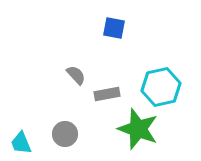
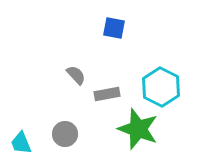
cyan hexagon: rotated 21 degrees counterclockwise
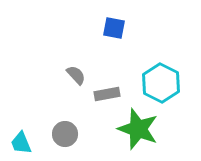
cyan hexagon: moved 4 px up
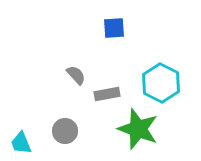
blue square: rotated 15 degrees counterclockwise
gray circle: moved 3 px up
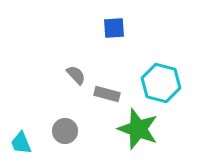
cyan hexagon: rotated 12 degrees counterclockwise
gray rectangle: rotated 25 degrees clockwise
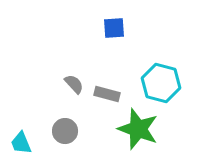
gray semicircle: moved 2 px left, 9 px down
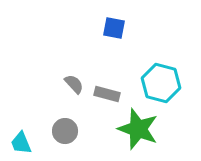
blue square: rotated 15 degrees clockwise
